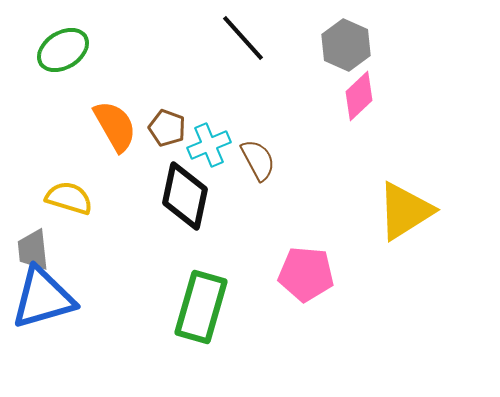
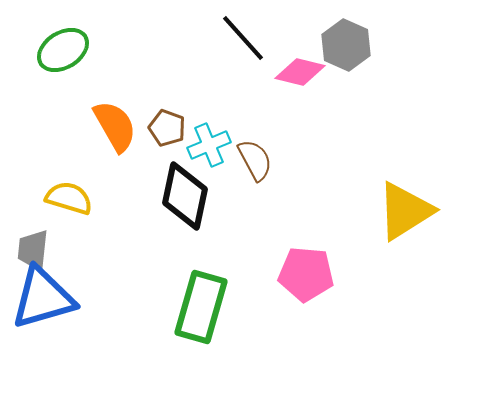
pink diamond: moved 59 px left, 24 px up; rotated 57 degrees clockwise
brown semicircle: moved 3 px left
gray trapezoid: rotated 12 degrees clockwise
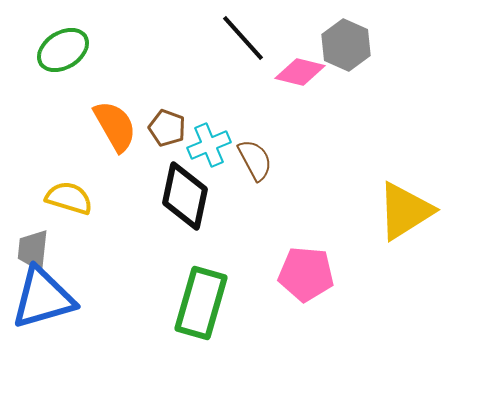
green rectangle: moved 4 px up
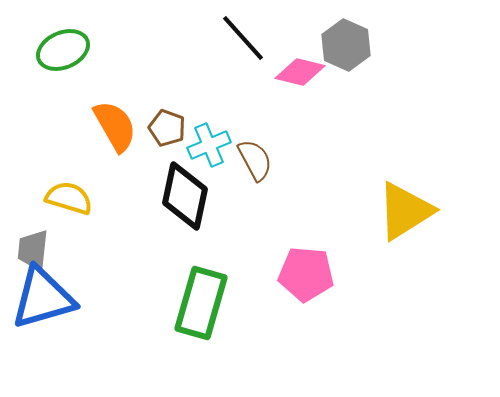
green ellipse: rotated 9 degrees clockwise
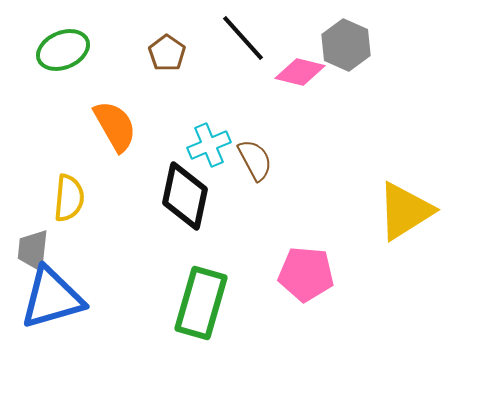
brown pentagon: moved 75 px up; rotated 15 degrees clockwise
yellow semicircle: rotated 78 degrees clockwise
blue triangle: moved 9 px right
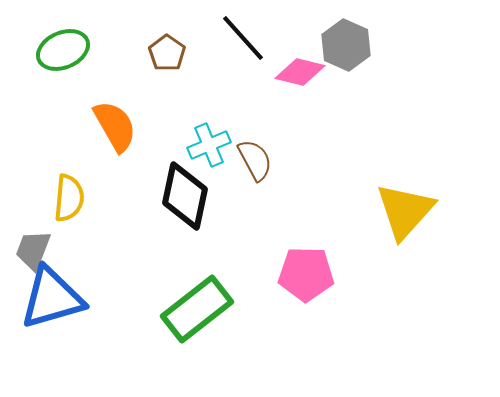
yellow triangle: rotated 16 degrees counterclockwise
gray trapezoid: rotated 15 degrees clockwise
pink pentagon: rotated 4 degrees counterclockwise
green rectangle: moved 4 px left, 6 px down; rotated 36 degrees clockwise
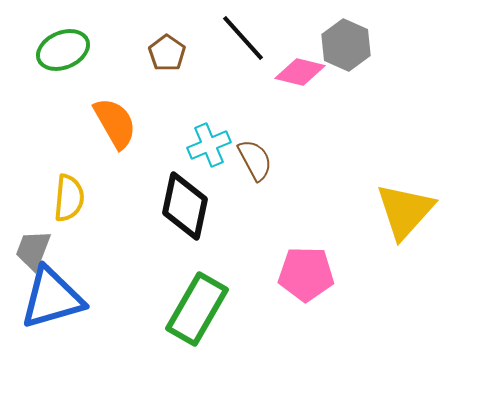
orange semicircle: moved 3 px up
black diamond: moved 10 px down
green rectangle: rotated 22 degrees counterclockwise
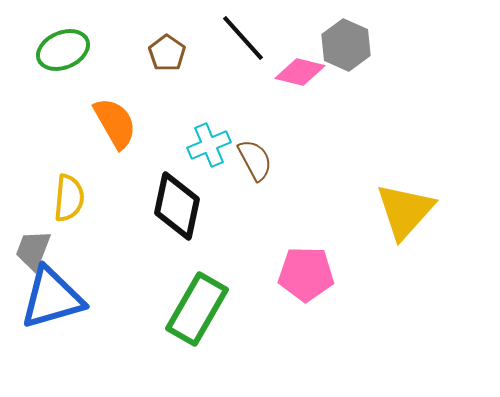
black diamond: moved 8 px left
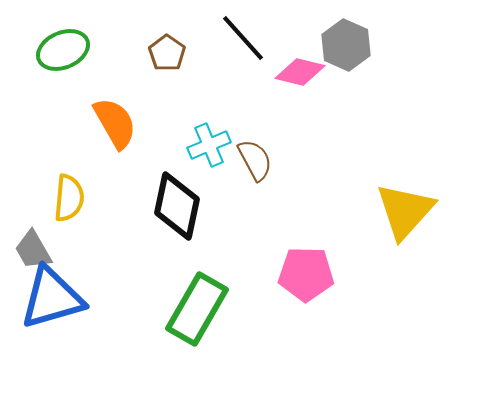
gray trapezoid: rotated 51 degrees counterclockwise
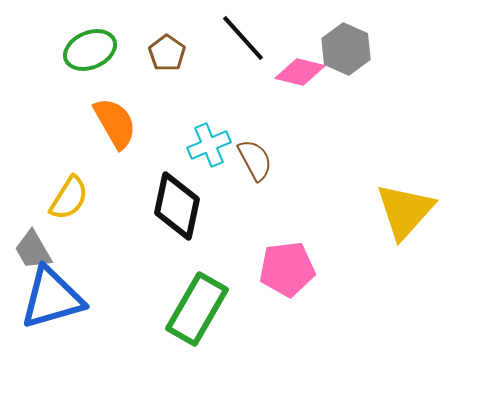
gray hexagon: moved 4 px down
green ellipse: moved 27 px right
yellow semicircle: rotated 27 degrees clockwise
pink pentagon: moved 19 px left, 5 px up; rotated 8 degrees counterclockwise
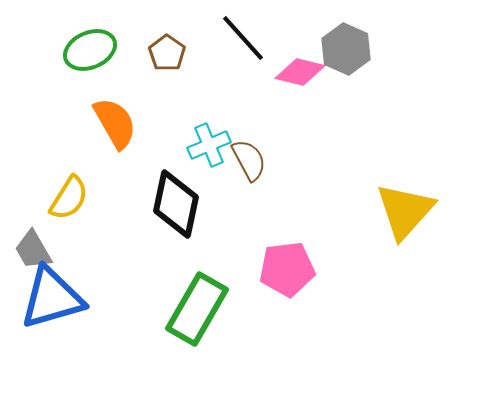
brown semicircle: moved 6 px left
black diamond: moved 1 px left, 2 px up
